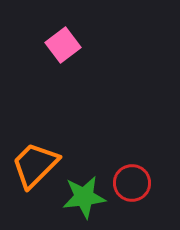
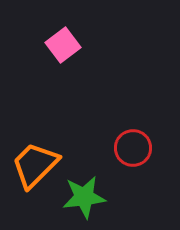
red circle: moved 1 px right, 35 px up
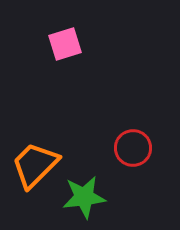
pink square: moved 2 px right, 1 px up; rotated 20 degrees clockwise
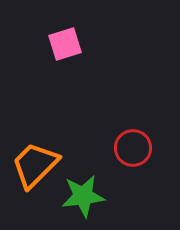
green star: moved 1 px left, 1 px up
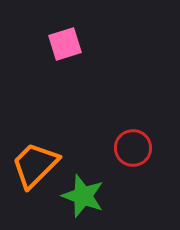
green star: rotated 27 degrees clockwise
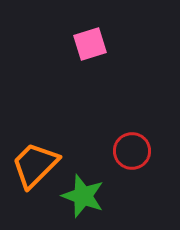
pink square: moved 25 px right
red circle: moved 1 px left, 3 px down
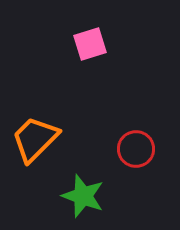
red circle: moved 4 px right, 2 px up
orange trapezoid: moved 26 px up
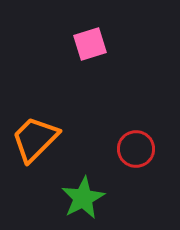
green star: moved 2 px down; rotated 24 degrees clockwise
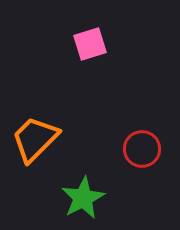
red circle: moved 6 px right
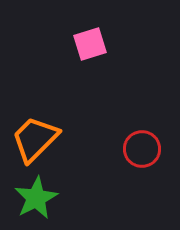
green star: moved 47 px left
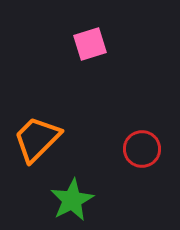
orange trapezoid: moved 2 px right
green star: moved 36 px right, 2 px down
